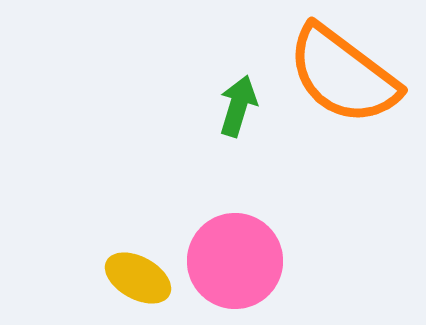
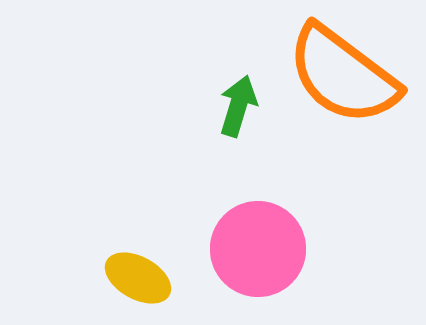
pink circle: moved 23 px right, 12 px up
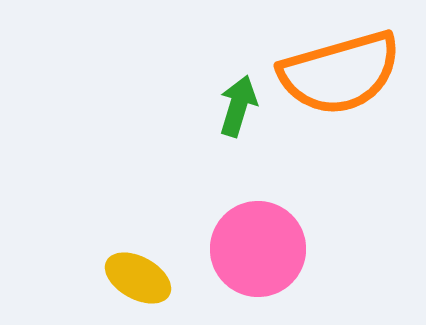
orange semicircle: moved 3 px left, 2 px up; rotated 53 degrees counterclockwise
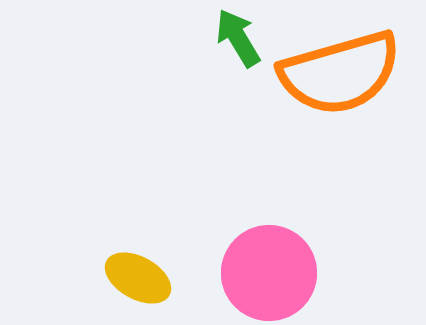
green arrow: moved 68 px up; rotated 48 degrees counterclockwise
pink circle: moved 11 px right, 24 px down
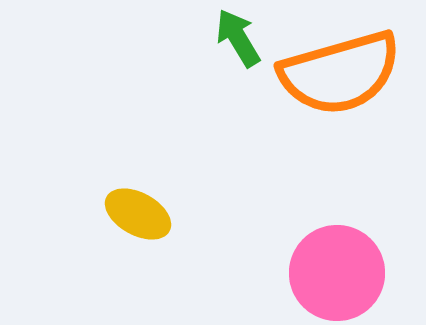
pink circle: moved 68 px right
yellow ellipse: moved 64 px up
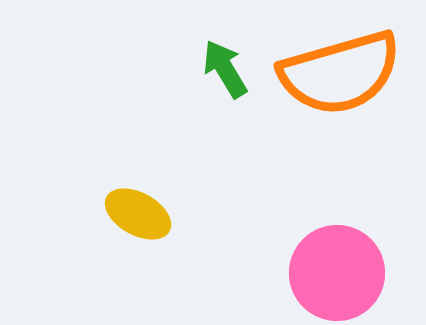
green arrow: moved 13 px left, 31 px down
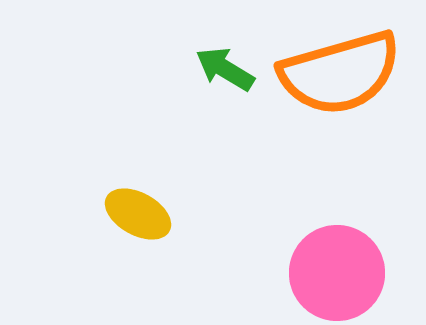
green arrow: rotated 28 degrees counterclockwise
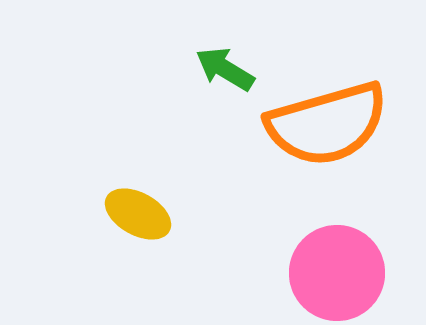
orange semicircle: moved 13 px left, 51 px down
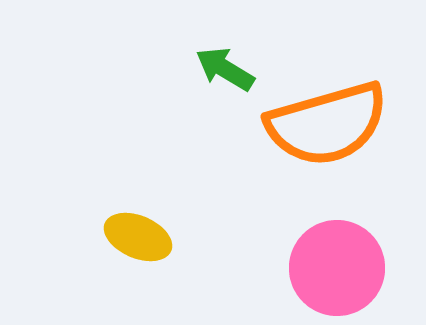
yellow ellipse: moved 23 px down; rotated 6 degrees counterclockwise
pink circle: moved 5 px up
